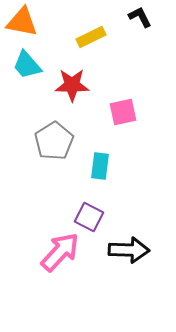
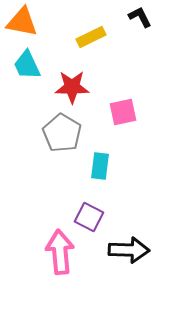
cyan trapezoid: rotated 16 degrees clockwise
red star: moved 2 px down
gray pentagon: moved 8 px right, 8 px up; rotated 9 degrees counterclockwise
pink arrow: rotated 48 degrees counterclockwise
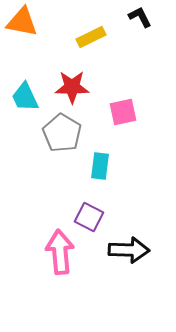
cyan trapezoid: moved 2 px left, 32 px down
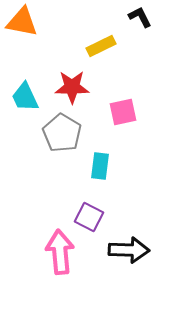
yellow rectangle: moved 10 px right, 9 px down
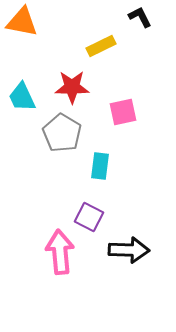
cyan trapezoid: moved 3 px left
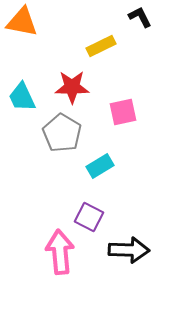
cyan rectangle: rotated 52 degrees clockwise
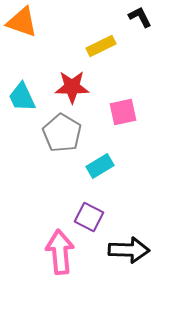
orange triangle: rotated 8 degrees clockwise
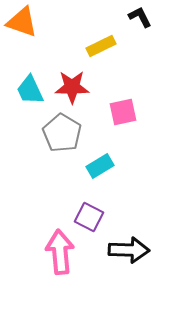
cyan trapezoid: moved 8 px right, 7 px up
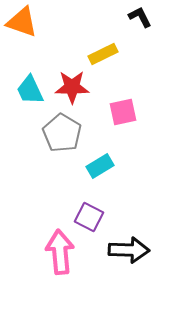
yellow rectangle: moved 2 px right, 8 px down
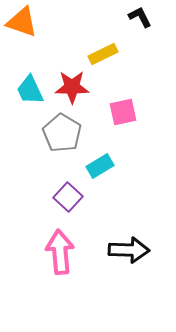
purple square: moved 21 px left, 20 px up; rotated 16 degrees clockwise
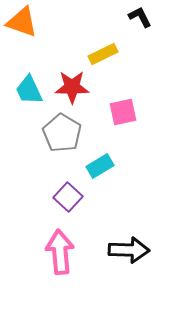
cyan trapezoid: moved 1 px left
